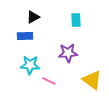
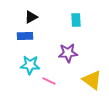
black triangle: moved 2 px left
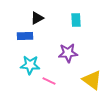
black triangle: moved 6 px right, 1 px down
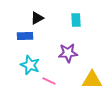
cyan star: rotated 18 degrees clockwise
yellow triangle: rotated 35 degrees counterclockwise
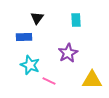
black triangle: rotated 24 degrees counterclockwise
blue rectangle: moved 1 px left, 1 px down
purple star: rotated 24 degrees counterclockwise
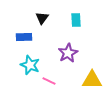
black triangle: moved 5 px right
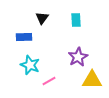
purple star: moved 10 px right, 4 px down
pink line: rotated 56 degrees counterclockwise
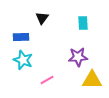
cyan rectangle: moved 7 px right, 3 px down
blue rectangle: moved 3 px left
purple star: rotated 24 degrees clockwise
cyan star: moved 7 px left, 5 px up
pink line: moved 2 px left, 1 px up
